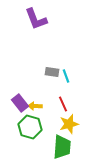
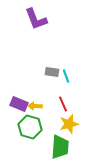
purple rectangle: moved 1 px left, 1 px down; rotated 30 degrees counterclockwise
green trapezoid: moved 2 px left
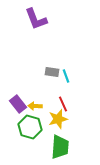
purple rectangle: moved 1 px left; rotated 30 degrees clockwise
yellow star: moved 11 px left, 5 px up
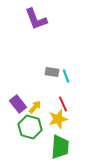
yellow arrow: moved 1 px down; rotated 128 degrees clockwise
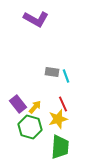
purple L-shape: rotated 40 degrees counterclockwise
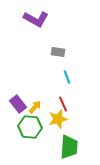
gray rectangle: moved 6 px right, 20 px up
cyan line: moved 1 px right, 1 px down
green hexagon: rotated 10 degrees counterclockwise
green trapezoid: moved 9 px right
